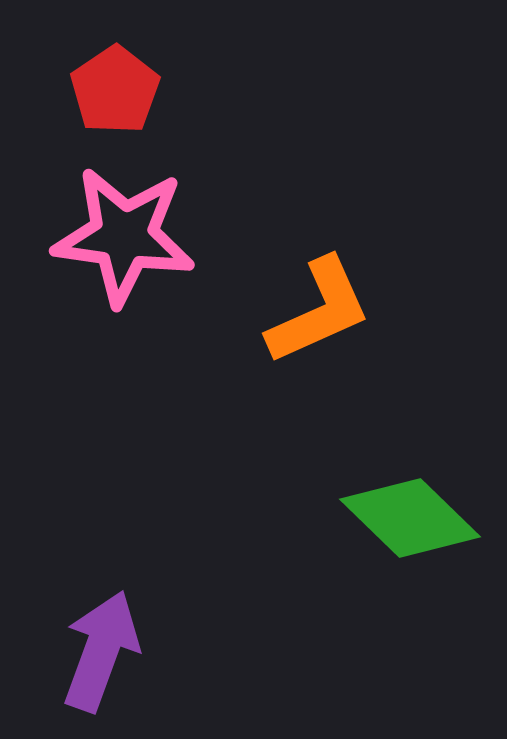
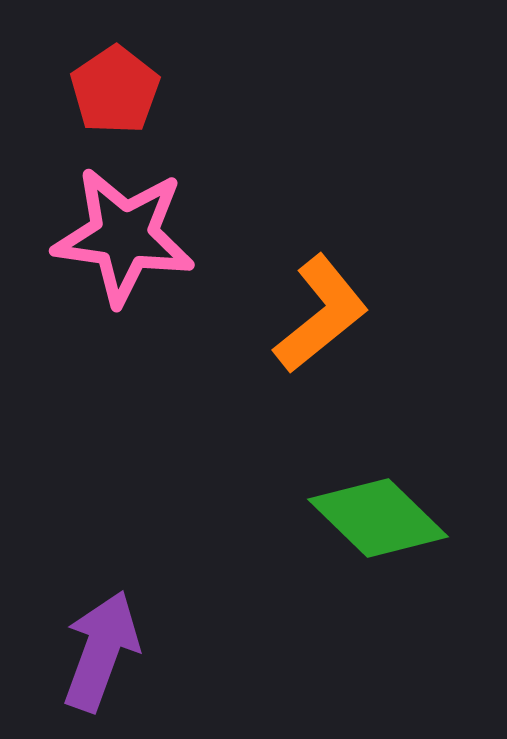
orange L-shape: moved 2 px right, 3 px down; rotated 15 degrees counterclockwise
green diamond: moved 32 px left
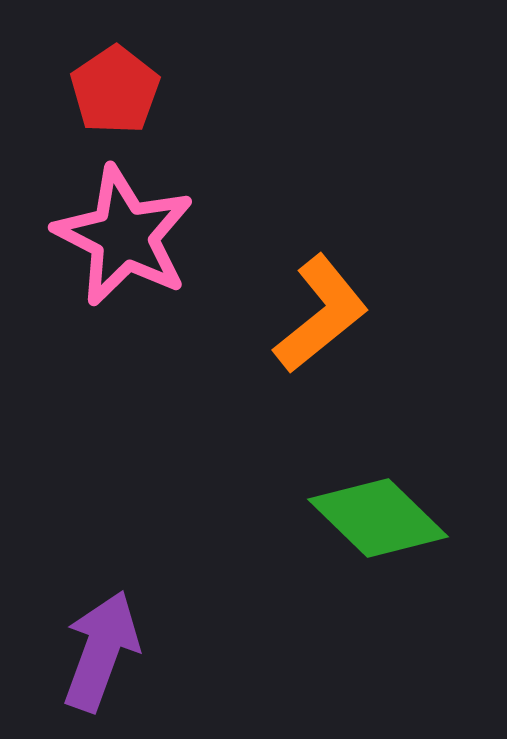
pink star: rotated 19 degrees clockwise
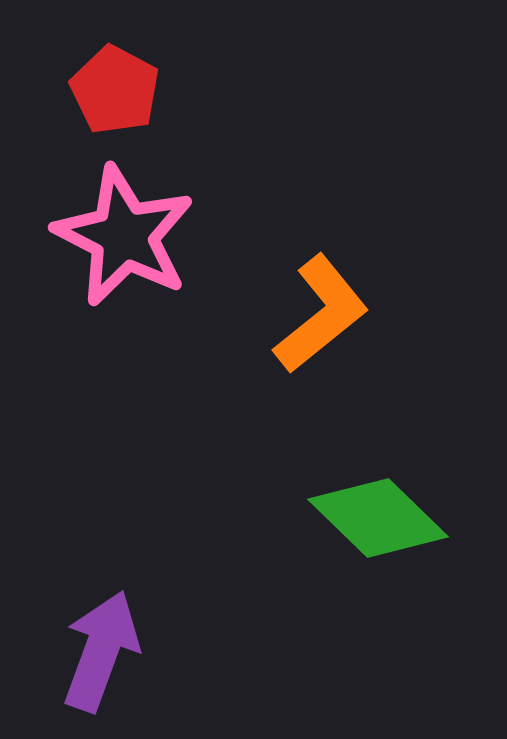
red pentagon: rotated 10 degrees counterclockwise
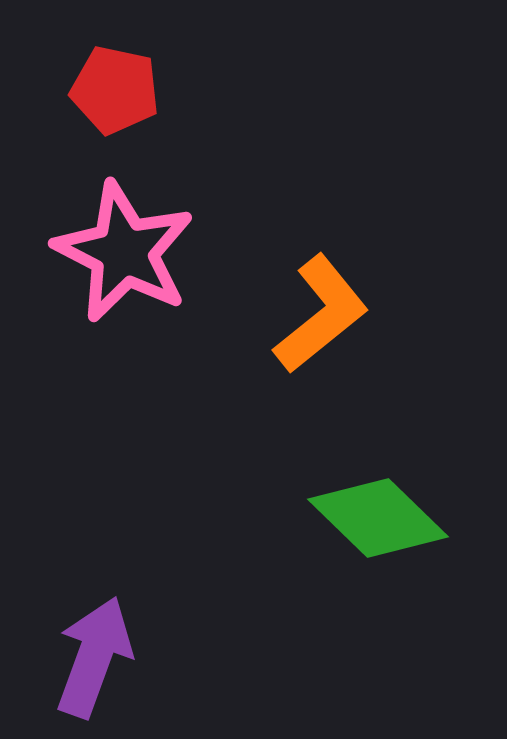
red pentagon: rotated 16 degrees counterclockwise
pink star: moved 16 px down
purple arrow: moved 7 px left, 6 px down
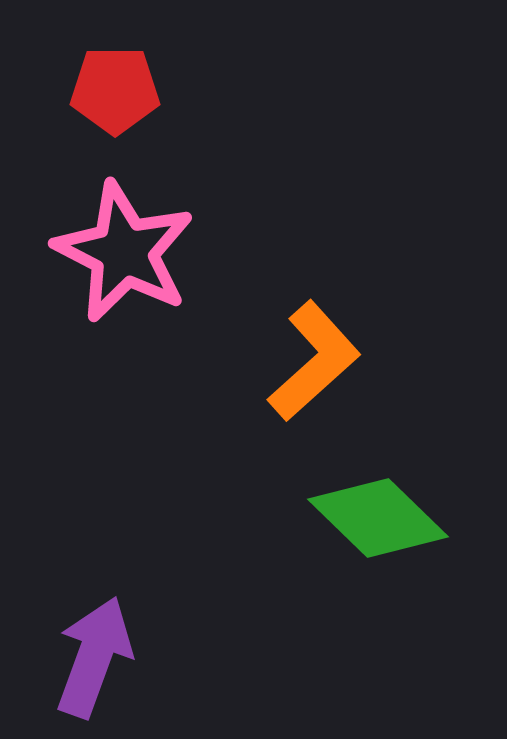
red pentagon: rotated 12 degrees counterclockwise
orange L-shape: moved 7 px left, 47 px down; rotated 3 degrees counterclockwise
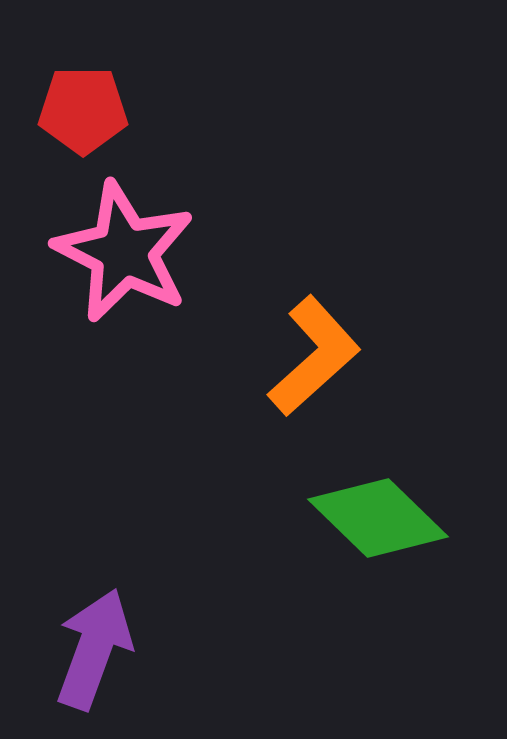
red pentagon: moved 32 px left, 20 px down
orange L-shape: moved 5 px up
purple arrow: moved 8 px up
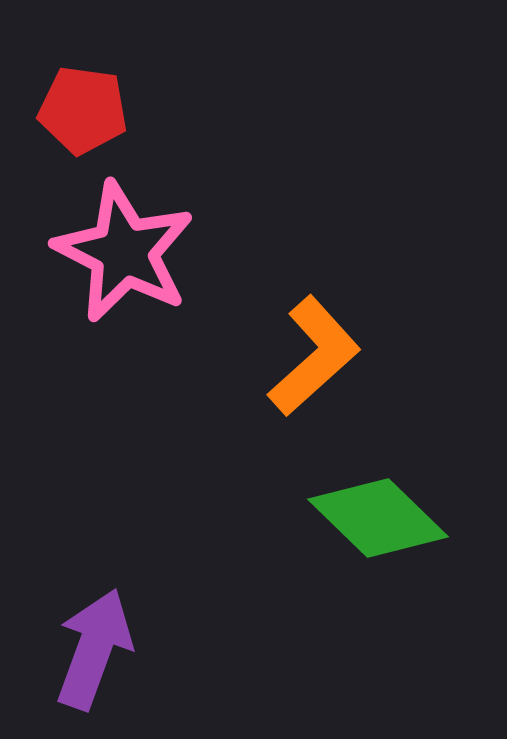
red pentagon: rotated 8 degrees clockwise
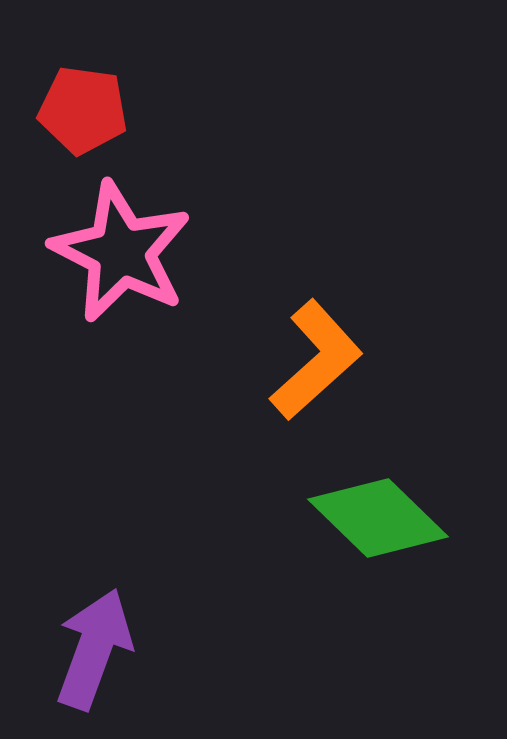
pink star: moved 3 px left
orange L-shape: moved 2 px right, 4 px down
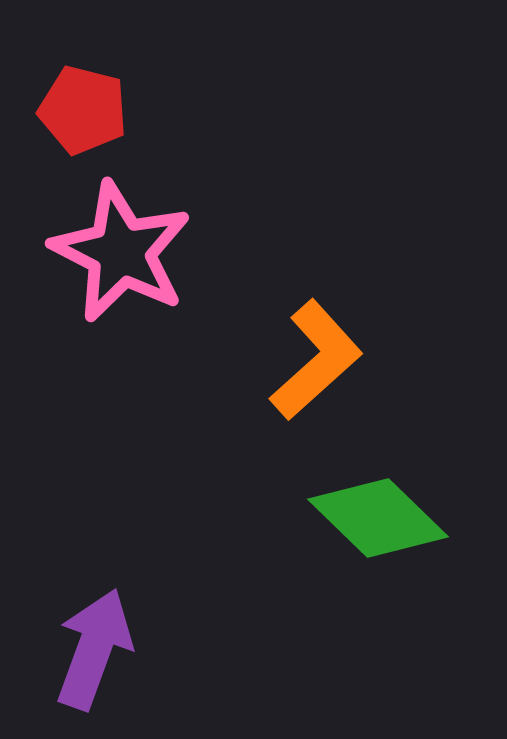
red pentagon: rotated 6 degrees clockwise
